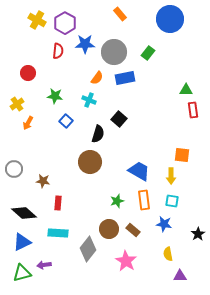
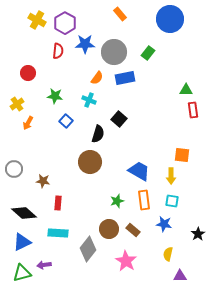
yellow semicircle at (168, 254): rotated 24 degrees clockwise
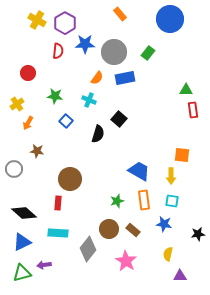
brown circle at (90, 162): moved 20 px left, 17 px down
brown star at (43, 181): moved 6 px left, 30 px up
black star at (198, 234): rotated 24 degrees clockwise
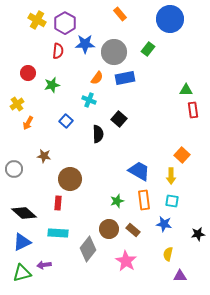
green rectangle at (148, 53): moved 4 px up
green star at (55, 96): moved 3 px left, 11 px up; rotated 21 degrees counterclockwise
black semicircle at (98, 134): rotated 18 degrees counterclockwise
brown star at (37, 151): moved 7 px right, 5 px down
orange square at (182, 155): rotated 35 degrees clockwise
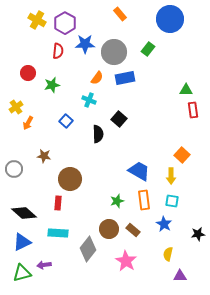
yellow cross at (17, 104): moved 1 px left, 3 px down
blue star at (164, 224): rotated 21 degrees clockwise
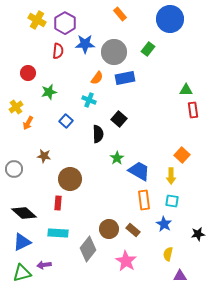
green star at (52, 85): moved 3 px left, 7 px down
green star at (117, 201): moved 43 px up; rotated 16 degrees counterclockwise
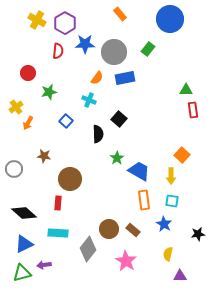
blue triangle at (22, 242): moved 2 px right, 2 px down
